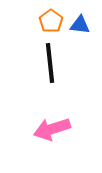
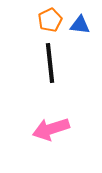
orange pentagon: moved 1 px left, 1 px up; rotated 10 degrees clockwise
pink arrow: moved 1 px left
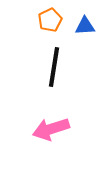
blue triangle: moved 5 px right, 1 px down; rotated 10 degrees counterclockwise
black line: moved 4 px right, 4 px down; rotated 15 degrees clockwise
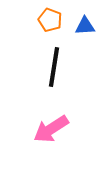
orange pentagon: rotated 25 degrees counterclockwise
pink arrow: rotated 15 degrees counterclockwise
